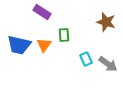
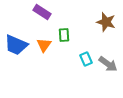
blue trapezoid: moved 3 px left; rotated 10 degrees clockwise
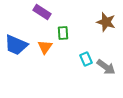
green rectangle: moved 1 px left, 2 px up
orange triangle: moved 1 px right, 2 px down
gray arrow: moved 2 px left, 3 px down
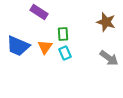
purple rectangle: moved 3 px left
green rectangle: moved 1 px down
blue trapezoid: moved 2 px right, 1 px down
cyan rectangle: moved 21 px left, 6 px up
gray arrow: moved 3 px right, 9 px up
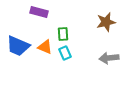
purple rectangle: rotated 18 degrees counterclockwise
brown star: rotated 30 degrees counterclockwise
orange triangle: rotated 42 degrees counterclockwise
gray arrow: rotated 138 degrees clockwise
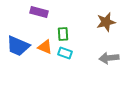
cyan rectangle: rotated 48 degrees counterclockwise
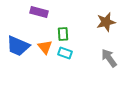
orange triangle: rotated 28 degrees clockwise
gray arrow: rotated 60 degrees clockwise
